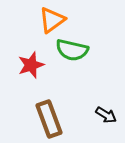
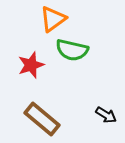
orange triangle: moved 1 px right, 1 px up
brown rectangle: moved 7 px left; rotated 30 degrees counterclockwise
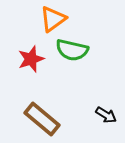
red star: moved 6 px up
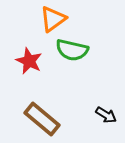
red star: moved 2 px left, 2 px down; rotated 28 degrees counterclockwise
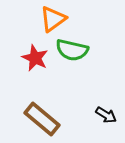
red star: moved 6 px right, 3 px up
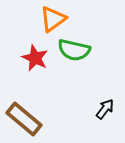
green semicircle: moved 2 px right
black arrow: moved 1 px left, 6 px up; rotated 85 degrees counterclockwise
brown rectangle: moved 18 px left
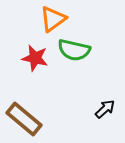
red star: rotated 12 degrees counterclockwise
black arrow: rotated 10 degrees clockwise
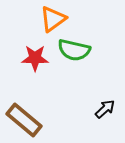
red star: rotated 12 degrees counterclockwise
brown rectangle: moved 1 px down
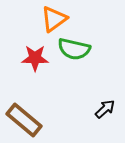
orange triangle: moved 1 px right
green semicircle: moved 1 px up
